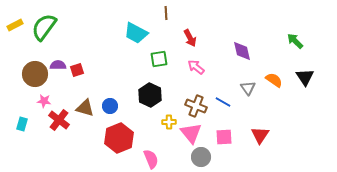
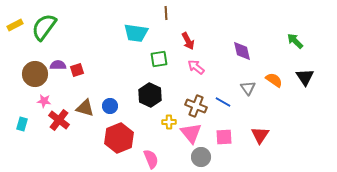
cyan trapezoid: rotated 20 degrees counterclockwise
red arrow: moved 2 px left, 3 px down
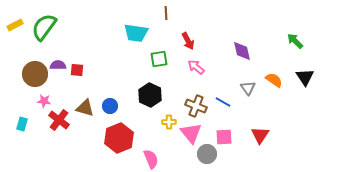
red square: rotated 24 degrees clockwise
gray circle: moved 6 px right, 3 px up
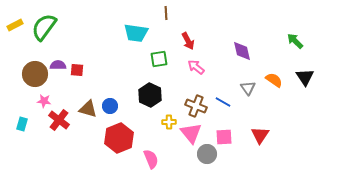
brown triangle: moved 3 px right, 1 px down
